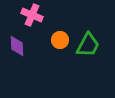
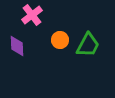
pink cross: rotated 30 degrees clockwise
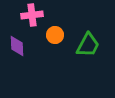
pink cross: rotated 30 degrees clockwise
orange circle: moved 5 px left, 5 px up
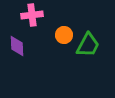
orange circle: moved 9 px right
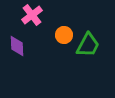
pink cross: rotated 30 degrees counterclockwise
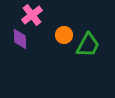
purple diamond: moved 3 px right, 7 px up
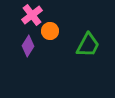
orange circle: moved 14 px left, 4 px up
purple diamond: moved 8 px right, 7 px down; rotated 35 degrees clockwise
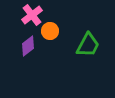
purple diamond: rotated 20 degrees clockwise
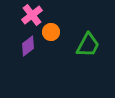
orange circle: moved 1 px right, 1 px down
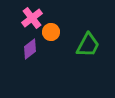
pink cross: moved 3 px down
purple diamond: moved 2 px right, 3 px down
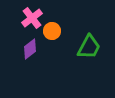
orange circle: moved 1 px right, 1 px up
green trapezoid: moved 1 px right, 2 px down
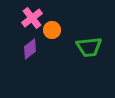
orange circle: moved 1 px up
green trapezoid: rotated 56 degrees clockwise
